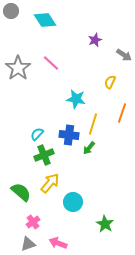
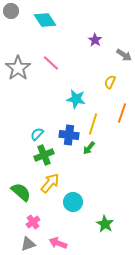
purple star: rotated 16 degrees counterclockwise
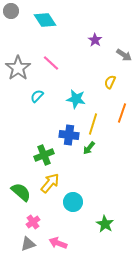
cyan semicircle: moved 38 px up
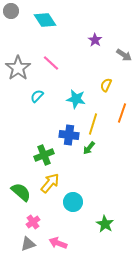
yellow semicircle: moved 4 px left, 3 px down
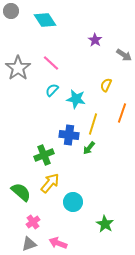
cyan semicircle: moved 15 px right, 6 px up
gray triangle: moved 1 px right
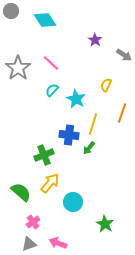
cyan star: rotated 18 degrees clockwise
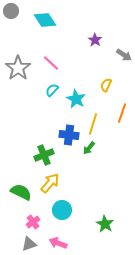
green semicircle: rotated 15 degrees counterclockwise
cyan circle: moved 11 px left, 8 px down
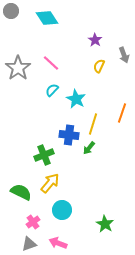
cyan diamond: moved 2 px right, 2 px up
gray arrow: rotated 35 degrees clockwise
yellow semicircle: moved 7 px left, 19 px up
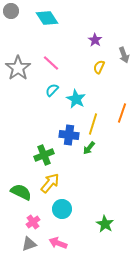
yellow semicircle: moved 1 px down
cyan circle: moved 1 px up
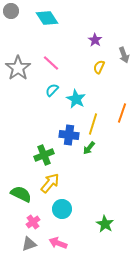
green semicircle: moved 2 px down
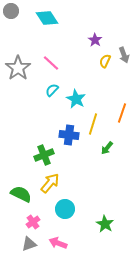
yellow semicircle: moved 6 px right, 6 px up
green arrow: moved 18 px right
cyan circle: moved 3 px right
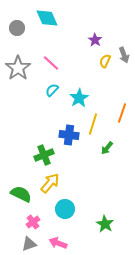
gray circle: moved 6 px right, 17 px down
cyan diamond: rotated 10 degrees clockwise
cyan star: moved 3 px right, 1 px up; rotated 12 degrees clockwise
